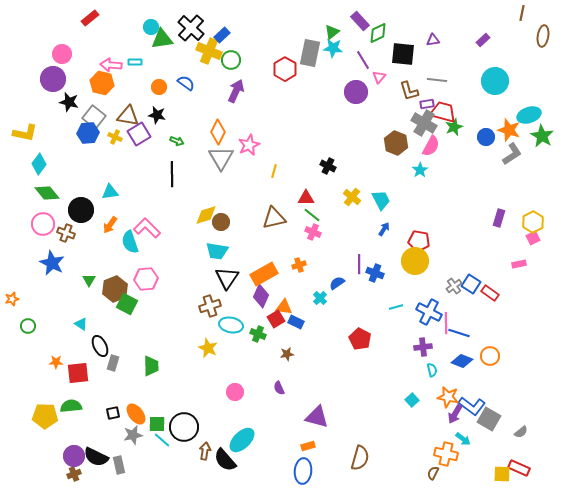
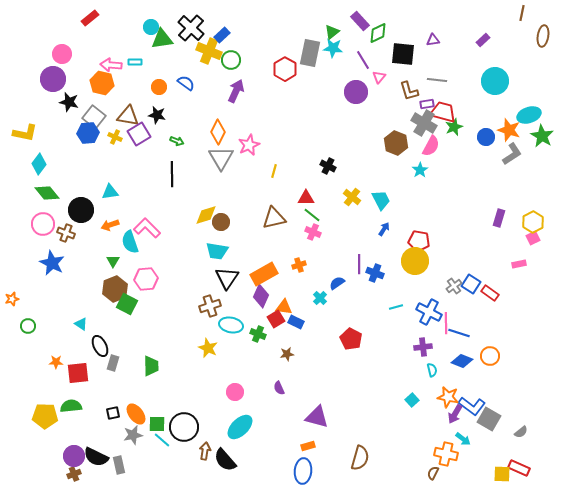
orange arrow at (110, 225): rotated 36 degrees clockwise
green triangle at (89, 280): moved 24 px right, 19 px up
red pentagon at (360, 339): moved 9 px left
cyan ellipse at (242, 440): moved 2 px left, 13 px up
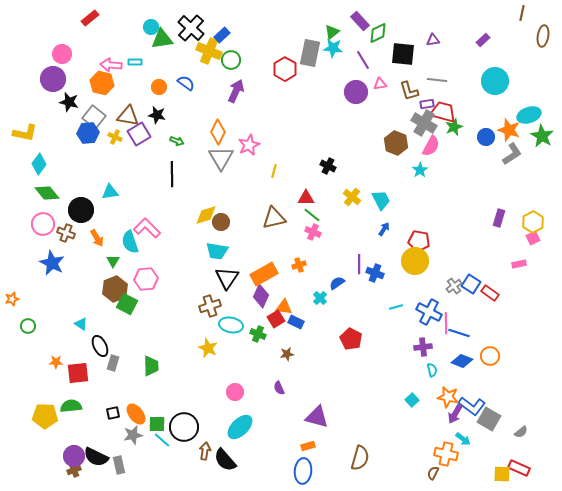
pink triangle at (379, 77): moved 1 px right, 7 px down; rotated 40 degrees clockwise
orange arrow at (110, 225): moved 13 px left, 13 px down; rotated 102 degrees counterclockwise
brown cross at (74, 474): moved 4 px up
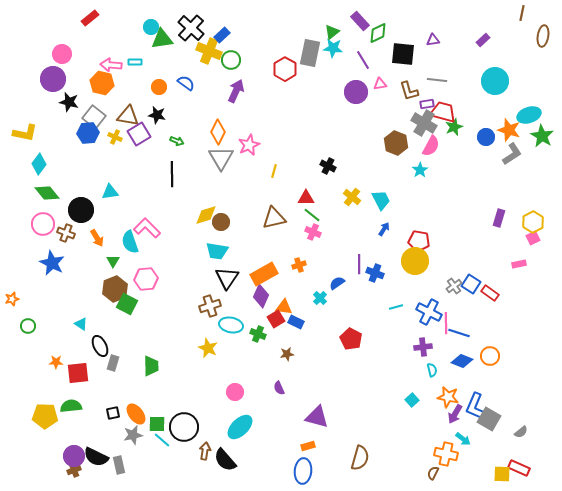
blue L-shape at (472, 406): moved 3 px right; rotated 76 degrees clockwise
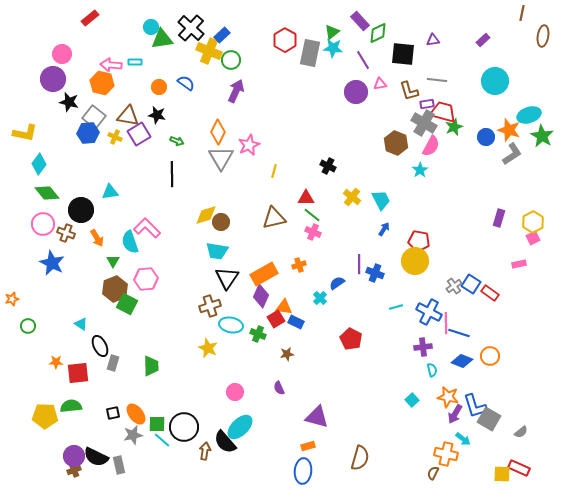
red hexagon at (285, 69): moved 29 px up
blue L-shape at (475, 406): rotated 40 degrees counterclockwise
black semicircle at (225, 460): moved 18 px up
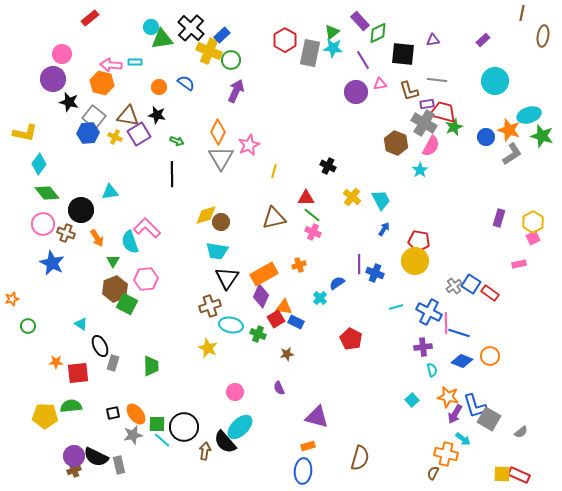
green star at (542, 136): rotated 15 degrees counterclockwise
red rectangle at (519, 468): moved 7 px down
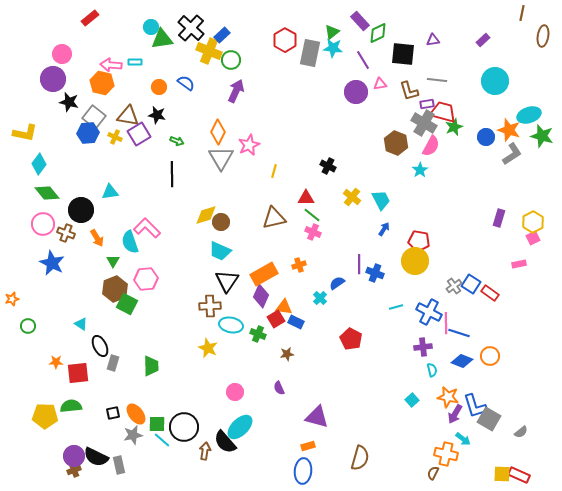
cyan trapezoid at (217, 251): moved 3 px right; rotated 15 degrees clockwise
black triangle at (227, 278): moved 3 px down
brown cross at (210, 306): rotated 15 degrees clockwise
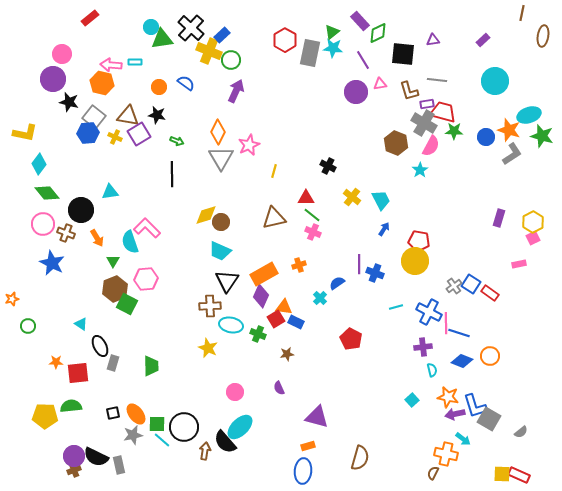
green star at (454, 127): moved 4 px down; rotated 24 degrees clockwise
purple arrow at (455, 414): rotated 48 degrees clockwise
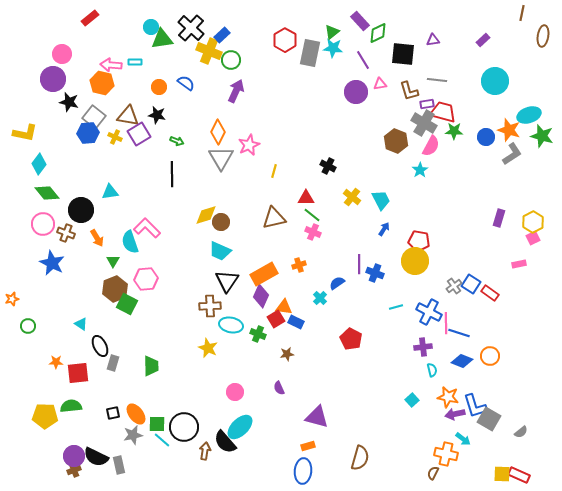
brown hexagon at (396, 143): moved 2 px up
